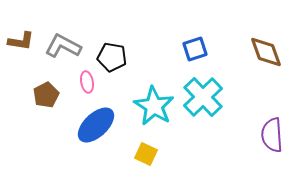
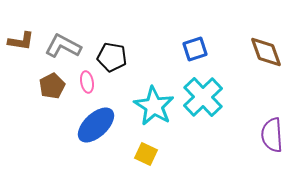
brown pentagon: moved 6 px right, 9 px up
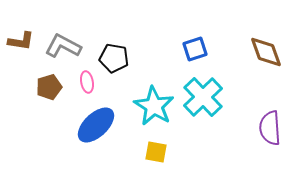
black pentagon: moved 2 px right, 1 px down
brown pentagon: moved 3 px left, 1 px down; rotated 10 degrees clockwise
purple semicircle: moved 2 px left, 7 px up
yellow square: moved 10 px right, 2 px up; rotated 15 degrees counterclockwise
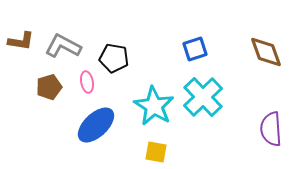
purple semicircle: moved 1 px right, 1 px down
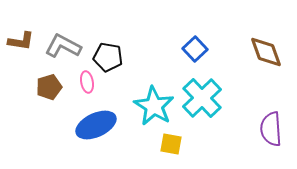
blue square: rotated 25 degrees counterclockwise
black pentagon: moved 6 px left, 1 px up
cyan cross: moved 1 px left, 1 px down
blue ellipse: rotated 18 degrees clockwise
yellow square: moved 15 px right, 8 px up
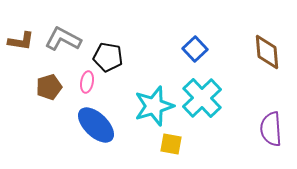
gray L-shape: moved 7 px up
brown diamond: moved 1 px right; rotated 15 degrees clockwise
pink ellipse: rotated 20 degrees clockwise
cyan star: rotated 24 degrees clockwise
blue ellipse: rotated 69 degrees clockwise
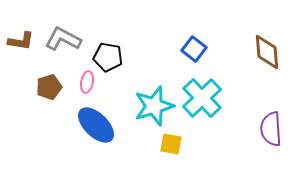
blue square: moved 1 px left; rotated 10 degrees counterclockwise
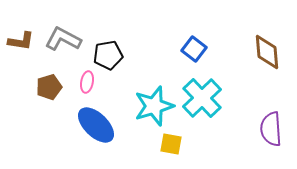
black pentagon: moved 2 px up; rotated 20 degrees counterclockwise
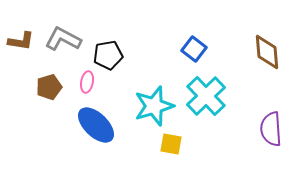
cyan cross: moved 4 px right, 2 px up
